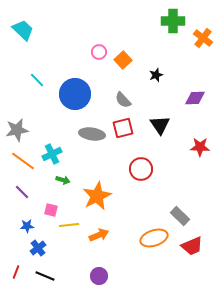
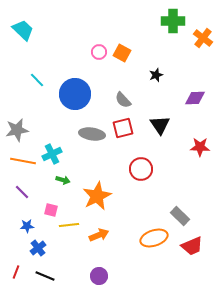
orange square: moved 1 px left, 7 px up; rotated 18 degrees counterclockwise
orange line: rotated 25 degrees counterclockwise
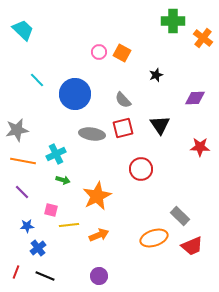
cyan cross: moved 4 px right
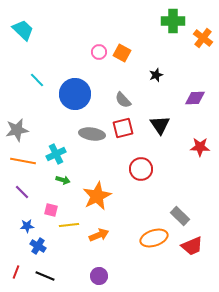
blue cross: moved 2 px up; rotated 21 degrees counterclockwise
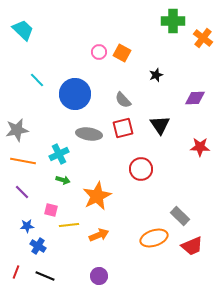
gray ellipse: moved 3 px left
cyan cross: moved 3 px right
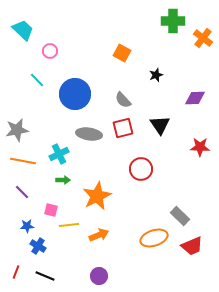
pink circle: moved 49 px left, 1 px up
green arrow: rotated 16 degrees counterclockwise
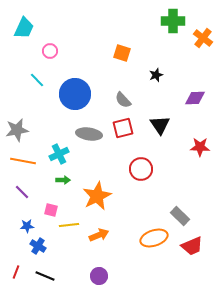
cyan trapezoid: moved 1 px right, 2 px up; rotated 70 degrees clockwise
orange square: rotated 12 degrees counterclockwise
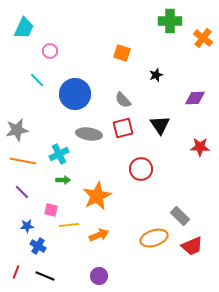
green cross: moved 3 px left
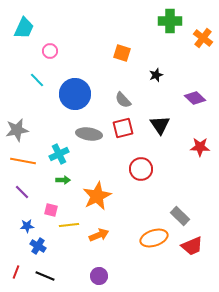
purple diamond: rotated 45 degrees clockwise
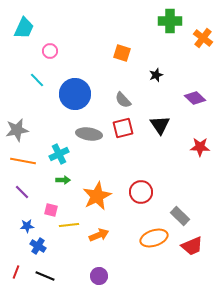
red circle: moved 23 px down
